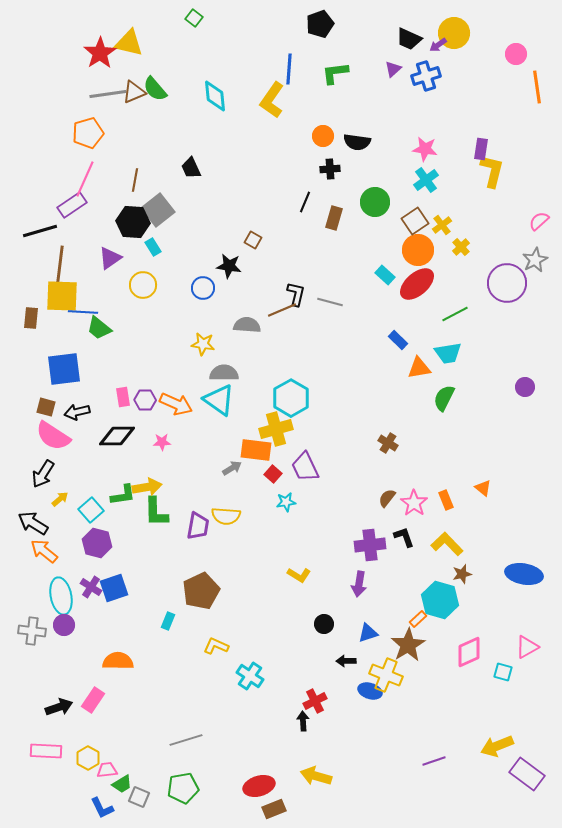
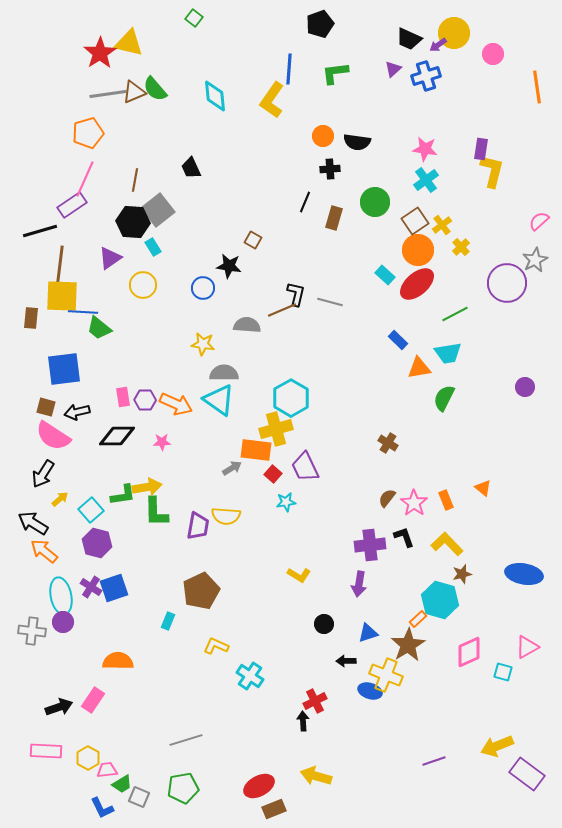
pink circle at (516, 54): moved 23 px left
purple circle at (64, 625): moved 1 px left, 3 px up
red ellipse at (259, 786): rotated 12 degrees counterclockwise
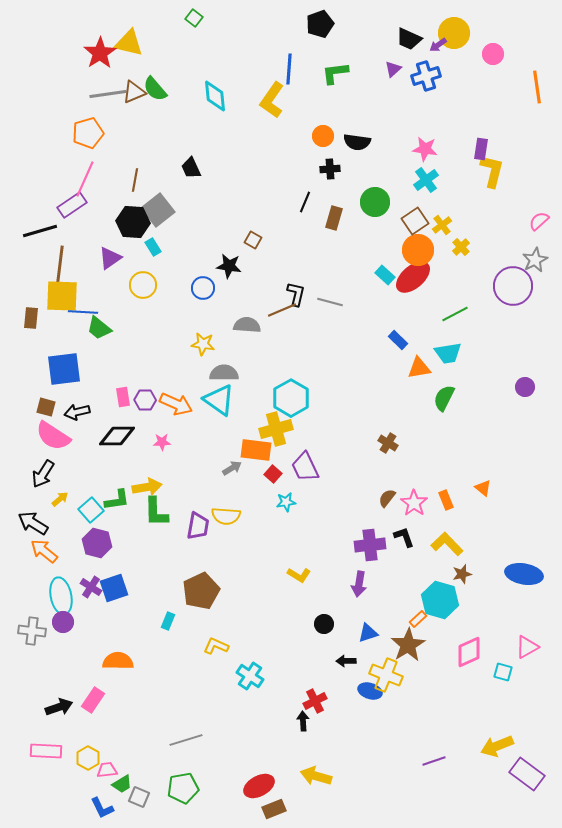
purple circle at (507, 283): moved 6 px right, 3 px down
red ellipse at (417, 284): moved 4 px left, 7 px up
green L-shape at (123, 495): moved 6 px left, 5 px down
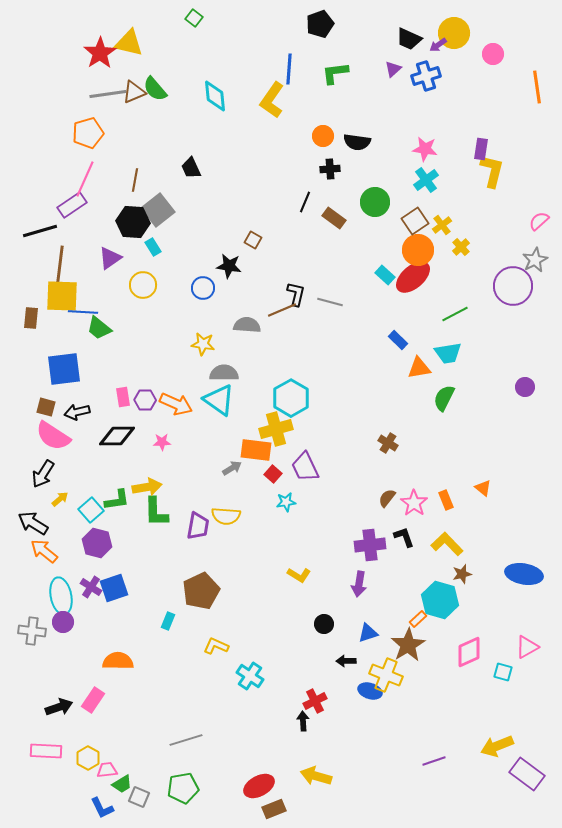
brown rectangle at (334, 218): rotated 70 degrees counterclockwise
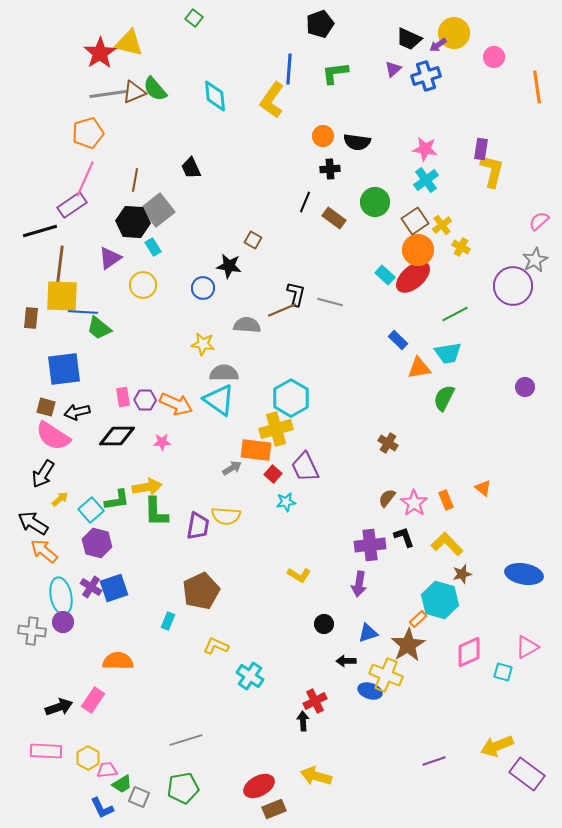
pink circle at (493, 54): moved 1 px right, 3 px down
yellow cross at (461, 247): rotated 18 degrees counterclockwise
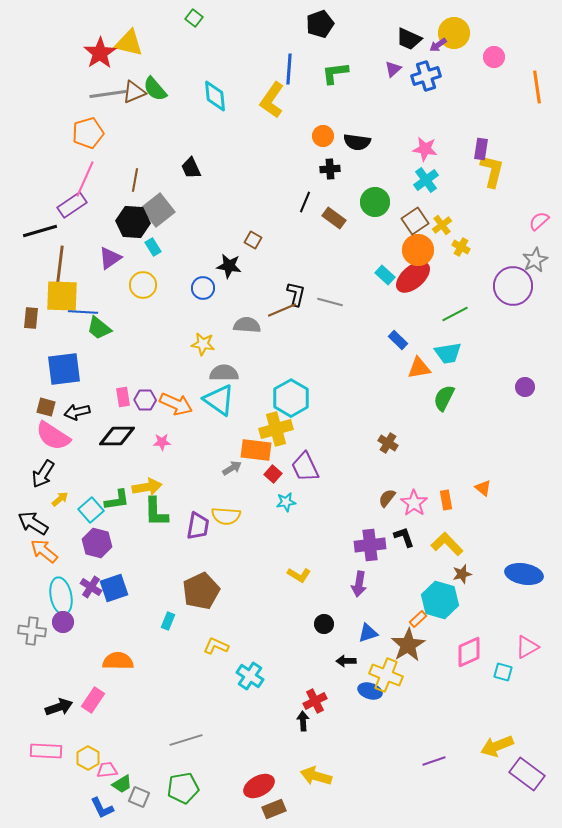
orange rectangle at (446, 500): rotated 12 degrees clockwise
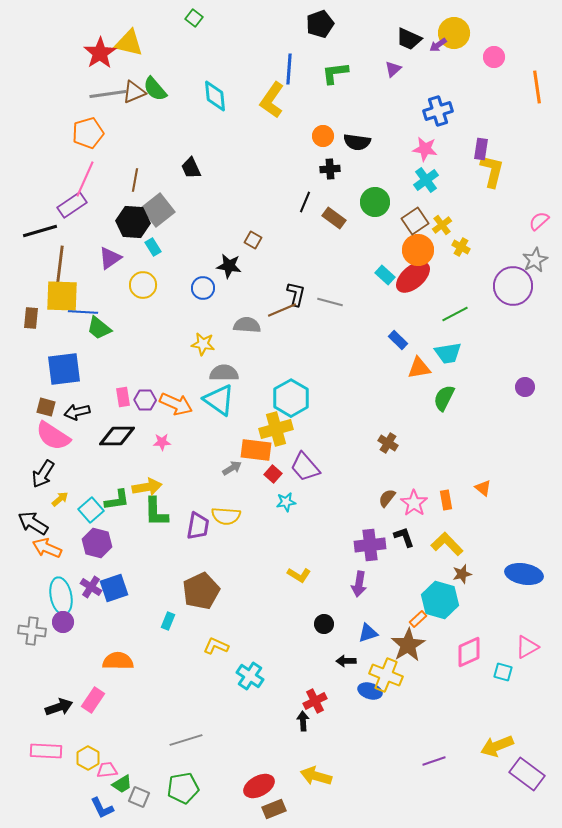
blue cross at (426, 76): moved 12 px right, 35 px down
purple trapezoid at (305, 467): rotated 16 degrees counterclockwise
orange arrow at (44, 551): moved 3 px right, 3 px up; rotated 16 degrees counterclockwise
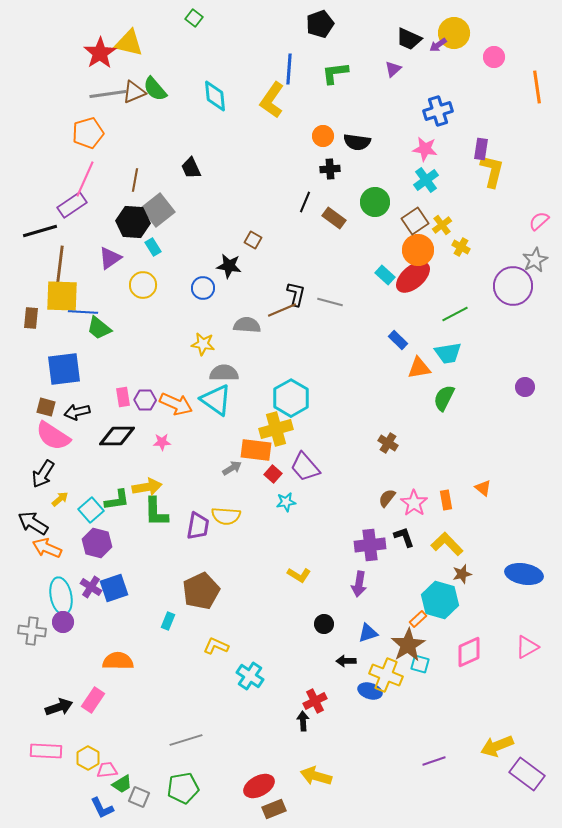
cyan triangle at (219, 400): moved 3 px left
cyan square at (503, 672): moved 83 px left, 8 px up
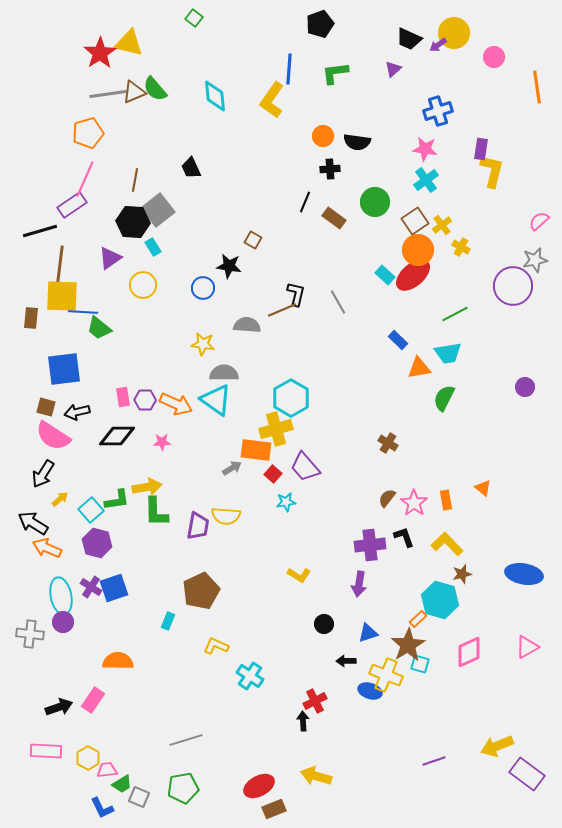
gray star at (535, 260): rotated 15 degrees clockwise
red ellipse at (413, 277): moved 2 px up
gray line at (330, 302): moved 8 px right; rotated 45 degrees clockwise
gray cross at (32, 631): moved 2 px left, 3 px down
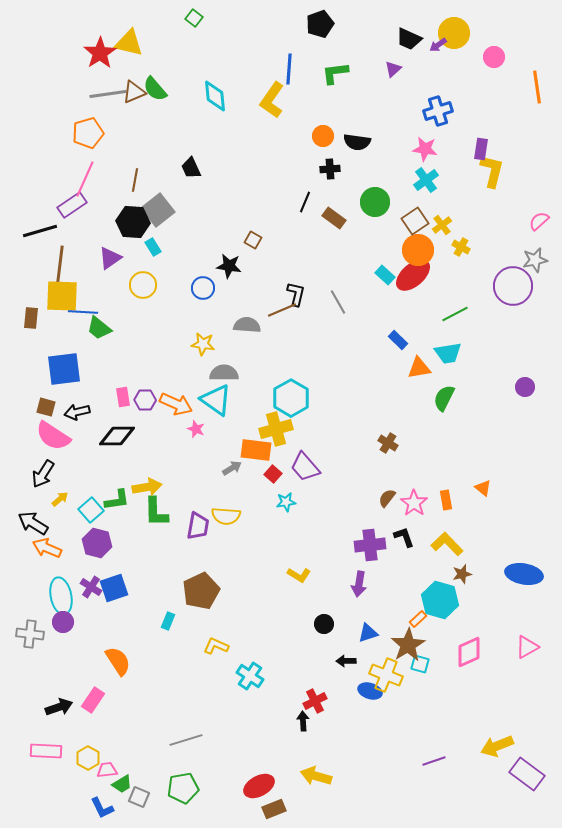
pink star at (162, 442): moved 34 px right, 13 px up; rotated 24 degrees clockwise
orange semicircle at (118, 661): rotated 56 degrees clockwise
